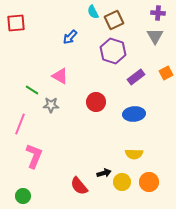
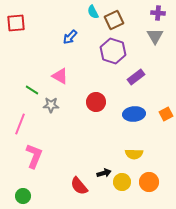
orange square: moved 41 px down
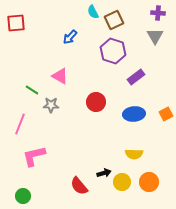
pink L-shape: rotated 125 degrees counterclockwise
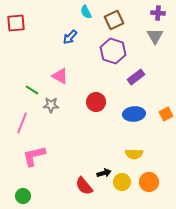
cyan semicircle: moved 7 px left
pink line: moved 2 px right, 1 px up
red semicircle: moved 5 px right
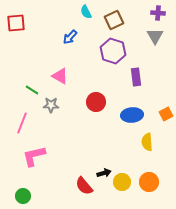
purple rectangle: rotated 60 degrees counterclockwise
blue ellipse: moved 2 px left, 1 px down
yellow semicircle: moved 13 px right, 12 px up; rotated 84 degrees clockwise
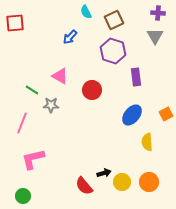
red square: moved 1 px left
red circle: moved 4 px left, 12 px up
blue ellipse: rotated 45 degrees counterclockwise
pink L-shape: moved 1 px left, 3 px down
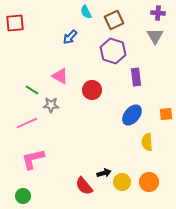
orange square: rotated 24 degrees clockwise
pink line: moved 5 px right; rotated 45 degrees clockwise
